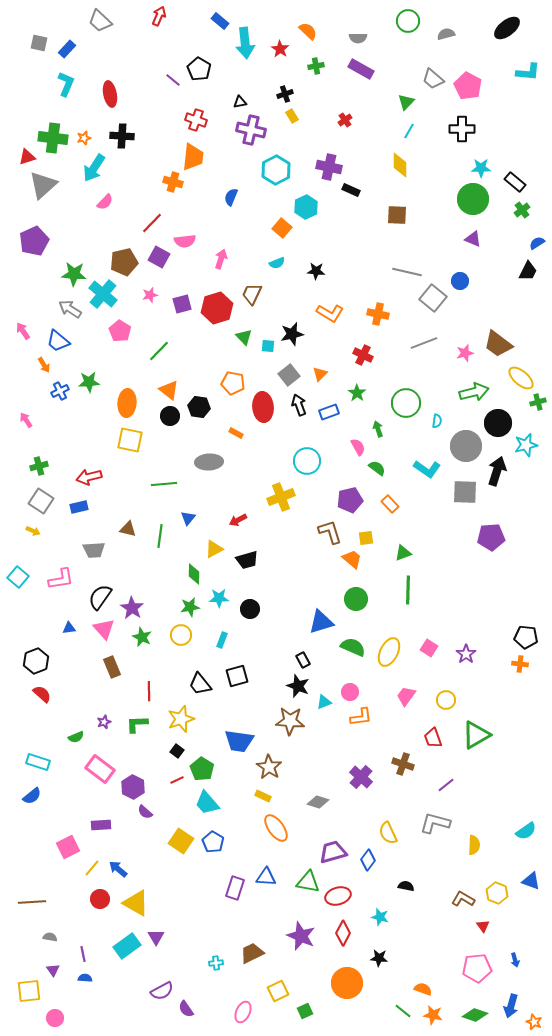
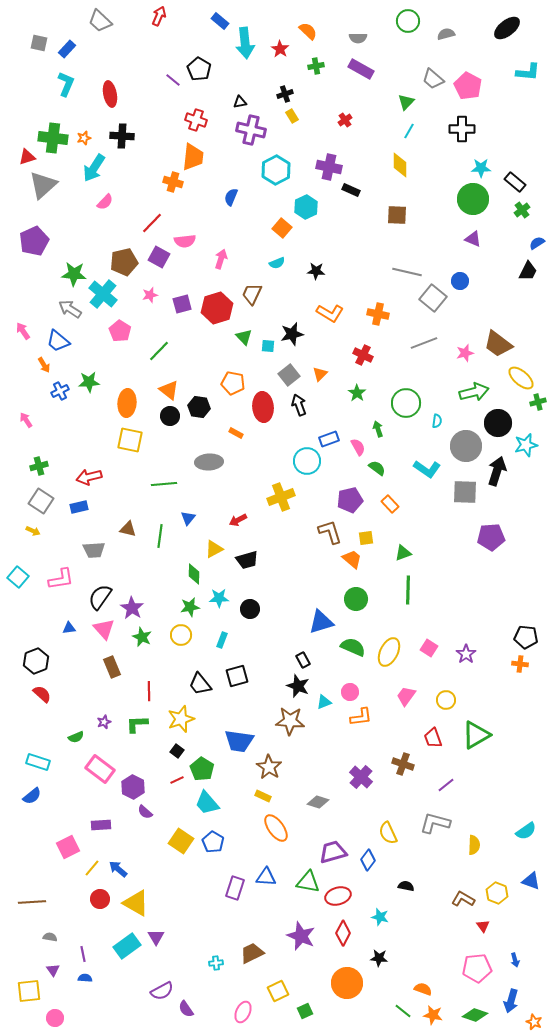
blue rectangle at (329, 412): moved 27 px down
blue arrow at (511, 1006): moved 5 px up
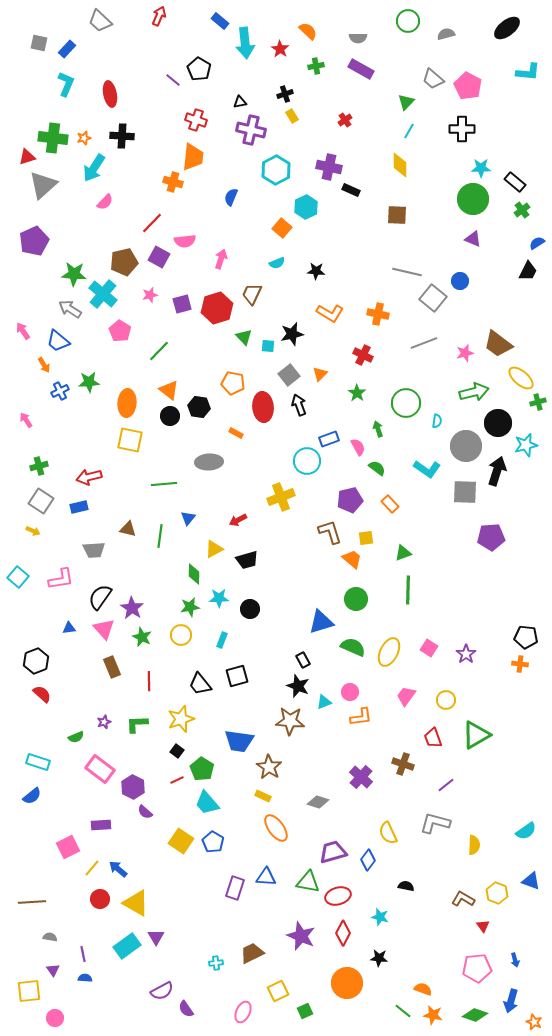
red line at (149, 691): moved 10 px up
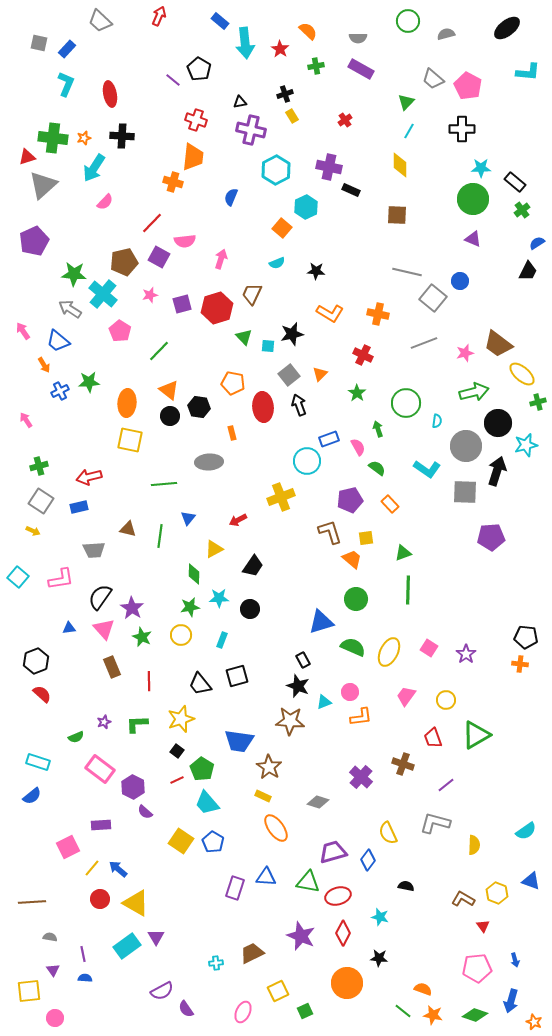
yellow ellipse at (521, 378): moved 1 px right, 4 px up
orange rectangle at (236, 433): moved 4 px left; rotated 48 degrees clockwise
black trapezoid at (247, 560): moved 6 px right, 6 px down; rotated 40 degrees counterclockwise
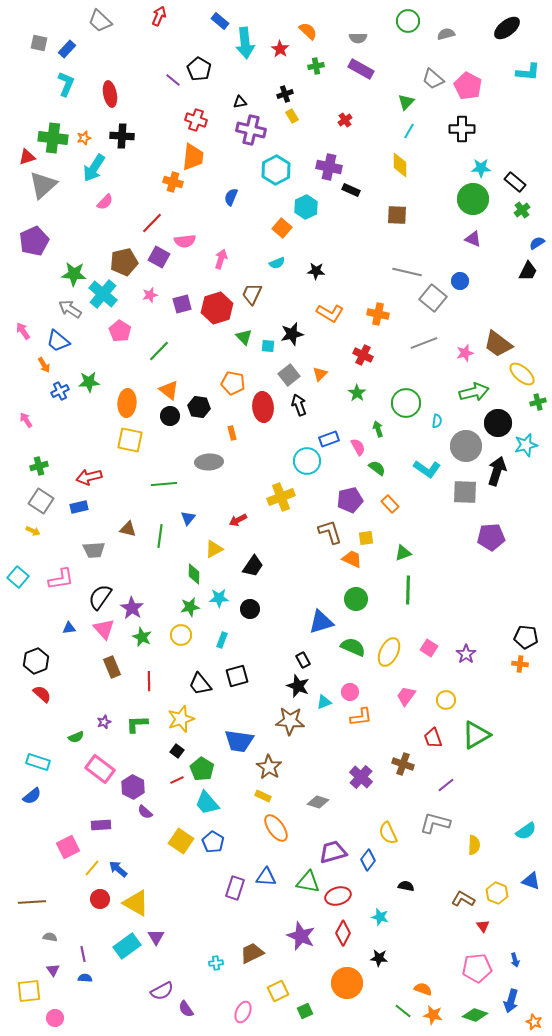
orange trapezoid at (352, 559): rotated 15 degrees counterclockwise
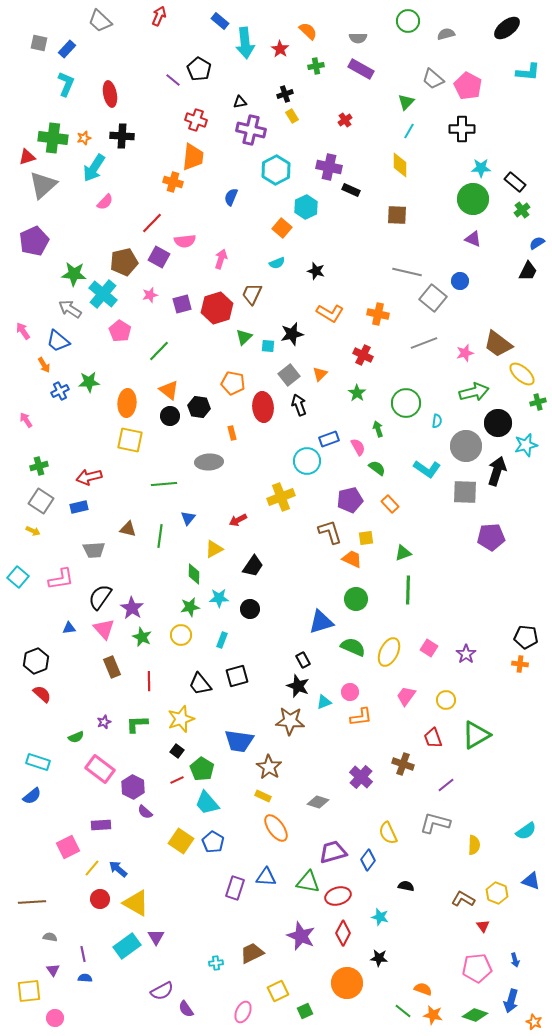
black star at (316, 271): rotated 12 degrees clockwise
green triangle at (244, 337): rotated 30 degrees clockwise
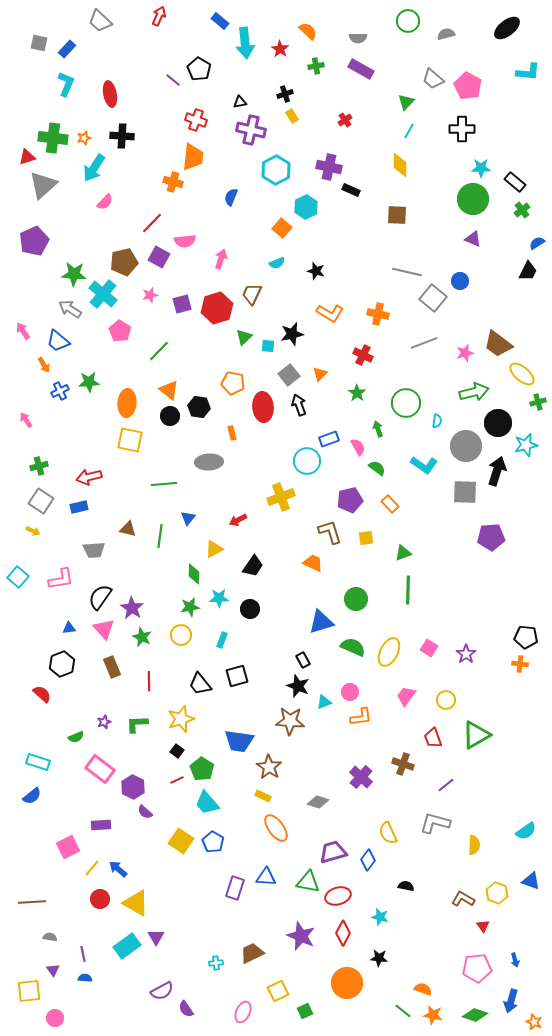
cyan L-shape at (427, 469): moved 3 px left, 4 px up
orange trapezoid at (352, 559): moved 39 px left, 4 px down
black hexagon at (36, 661): moved 26 px right, 3 px down
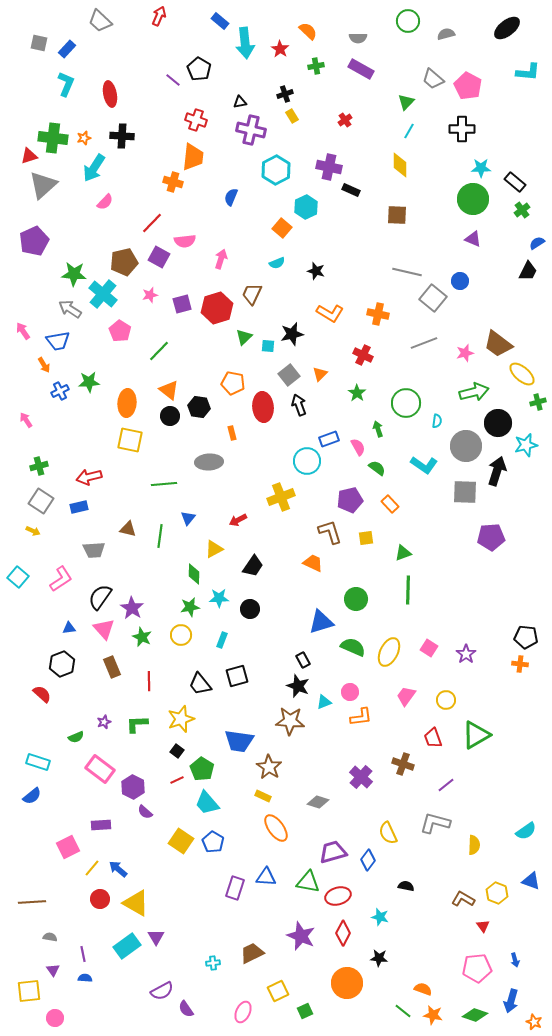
red triangle at (27, 157): moved 2 px right, 1 px up
blue trapezoid at (58, 341): rotated 50 degrees counterclockwise
pink L-shape at (61, 579): rotated 24 degrees counterclockwise
cyan cross at (216, 963): moved 3 px left
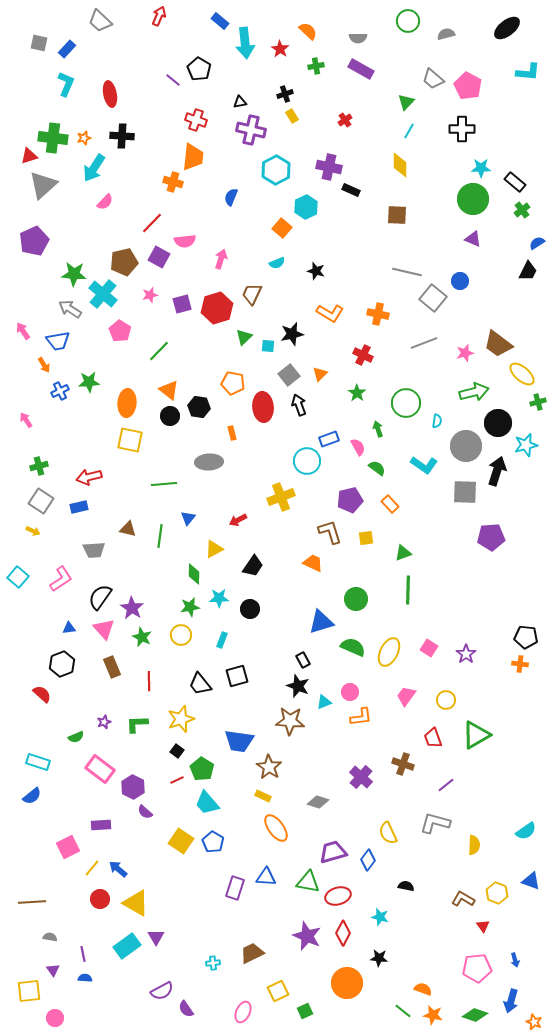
purple star at (301, 936): moved 6 px right
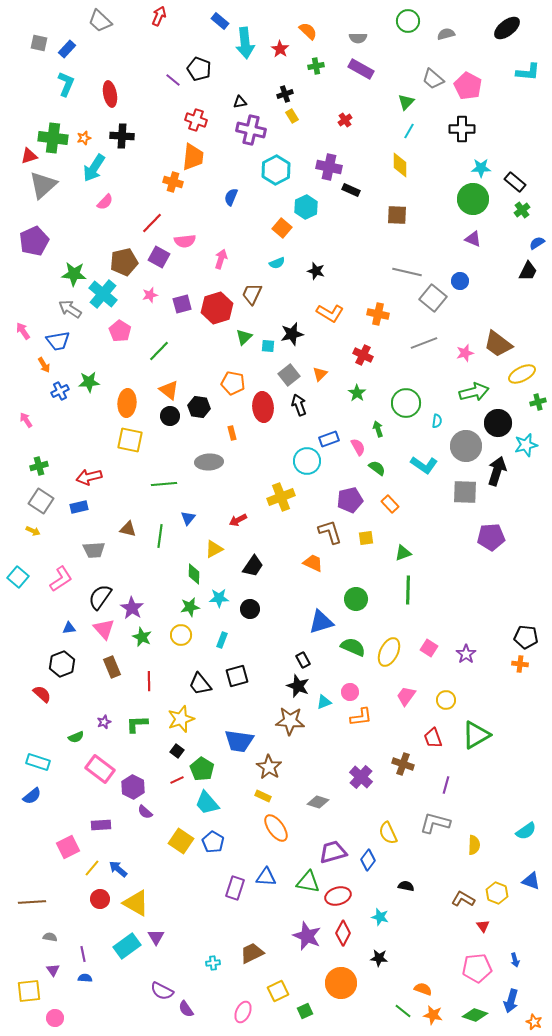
black pentagon at (199, 69): rotated 10 degrees counterclockwise
yellow ellipse at (522, 374): rotated 68 degrees counterclockwise
purple line at (446, 785): rotated 36 degrees counterclockwise
orange circle at (347, 983): moved 6 px left
purple semicircle at (162, 991): rotated 55 degrees clockwise
